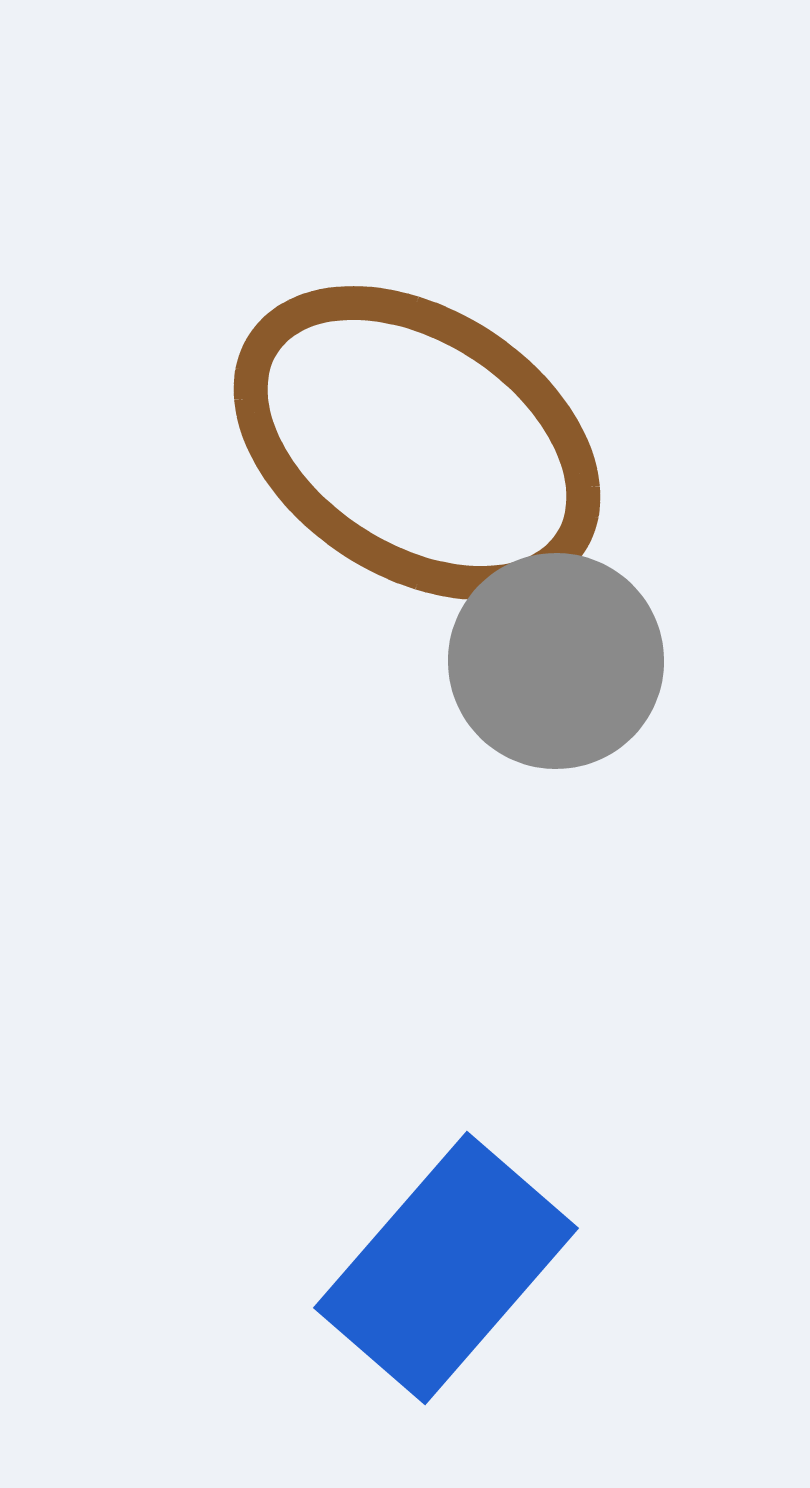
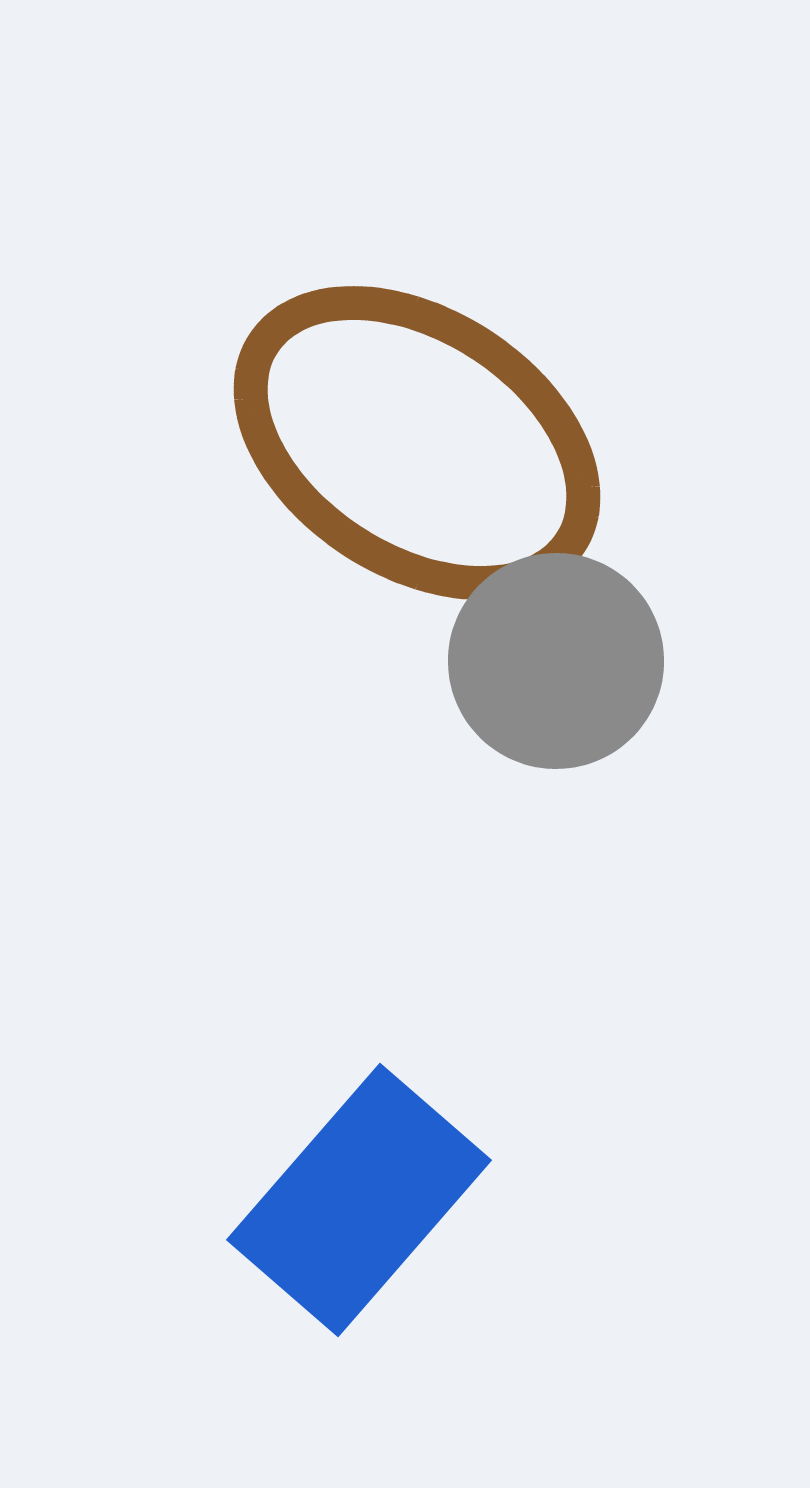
blue rectangle: moved 87 px left, 68 px up
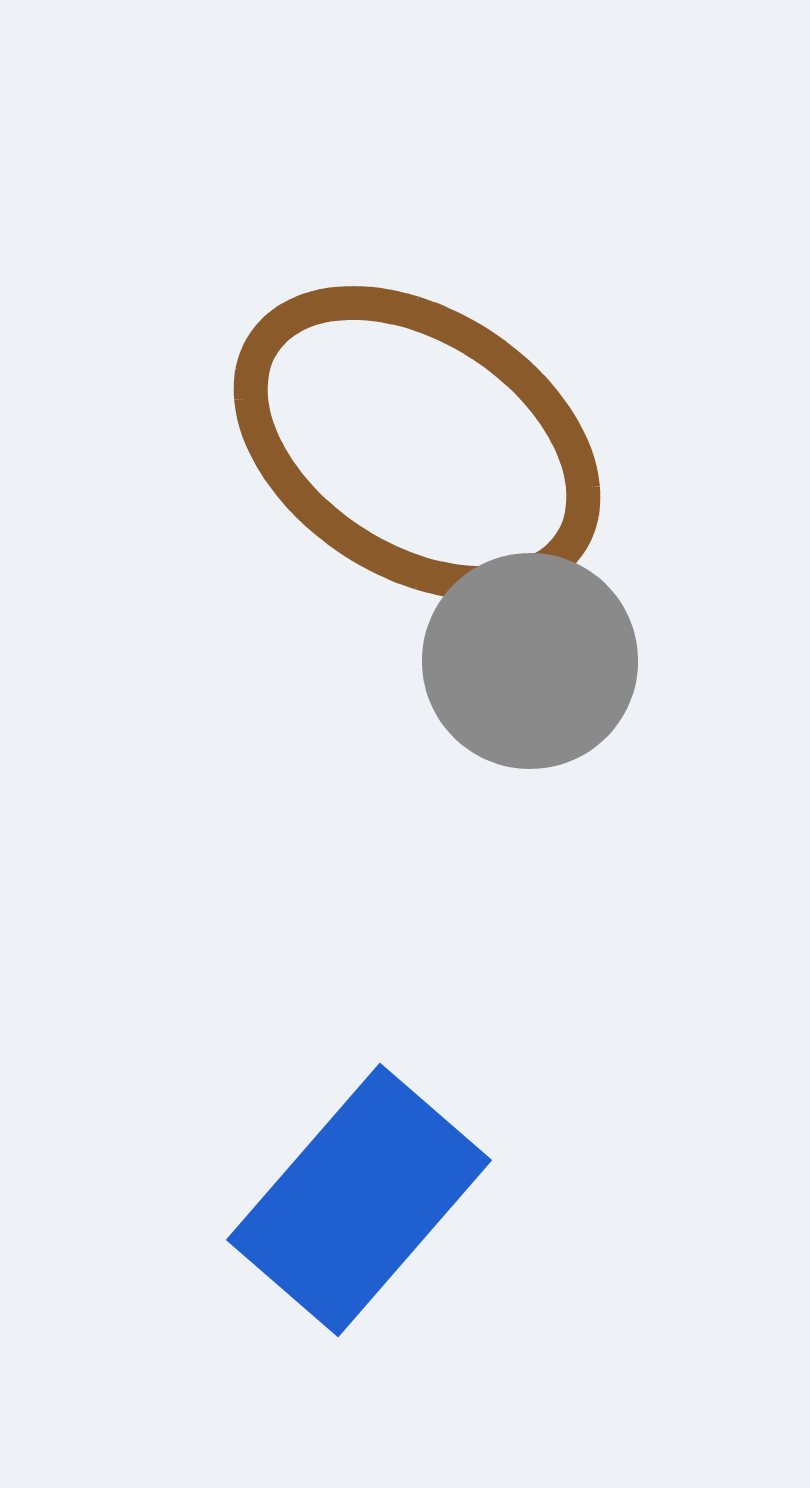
gray circle: moved 26 px left
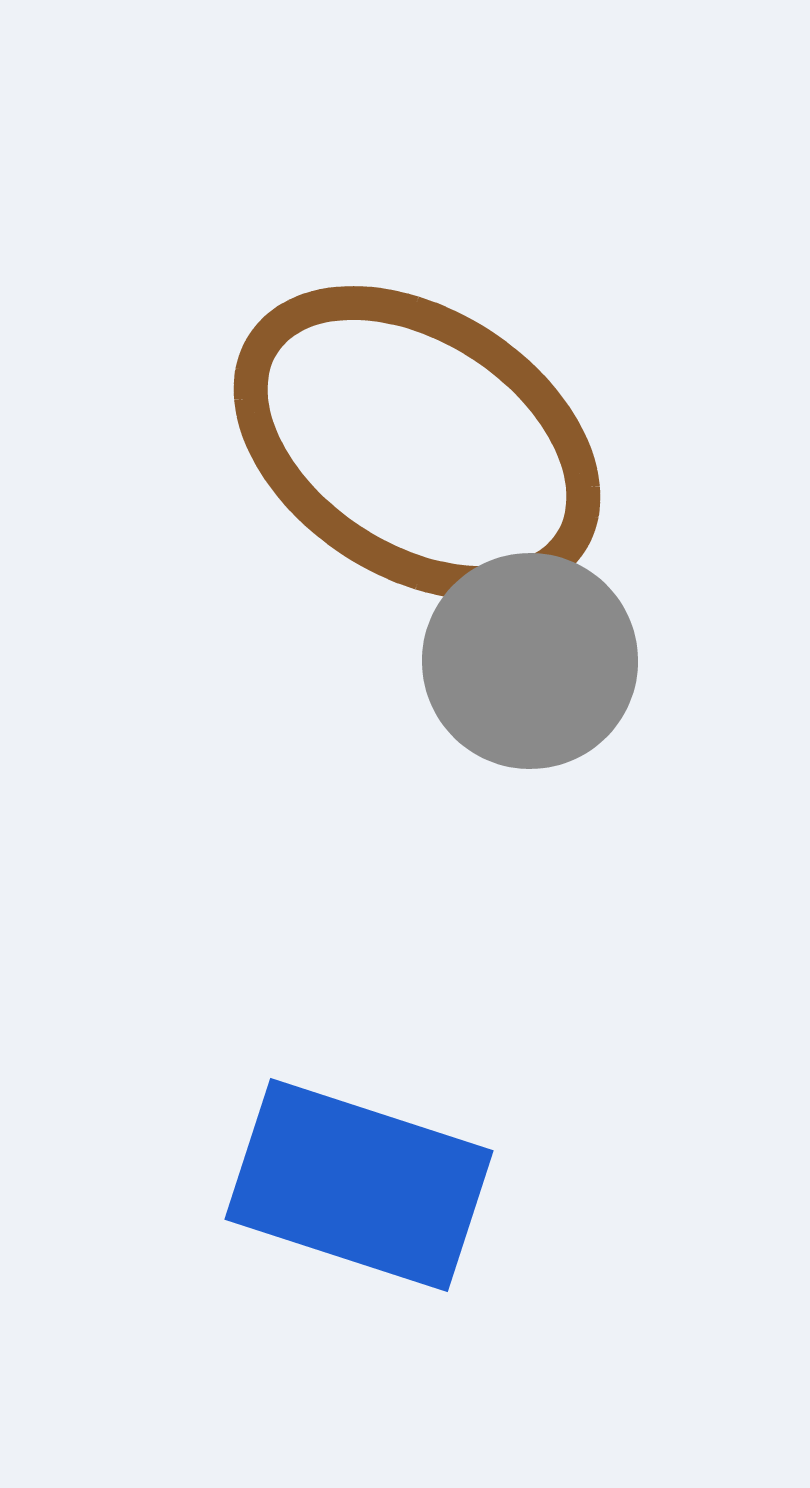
blue rectangle: moved 15 px up; rotated 67 degrees clockwise
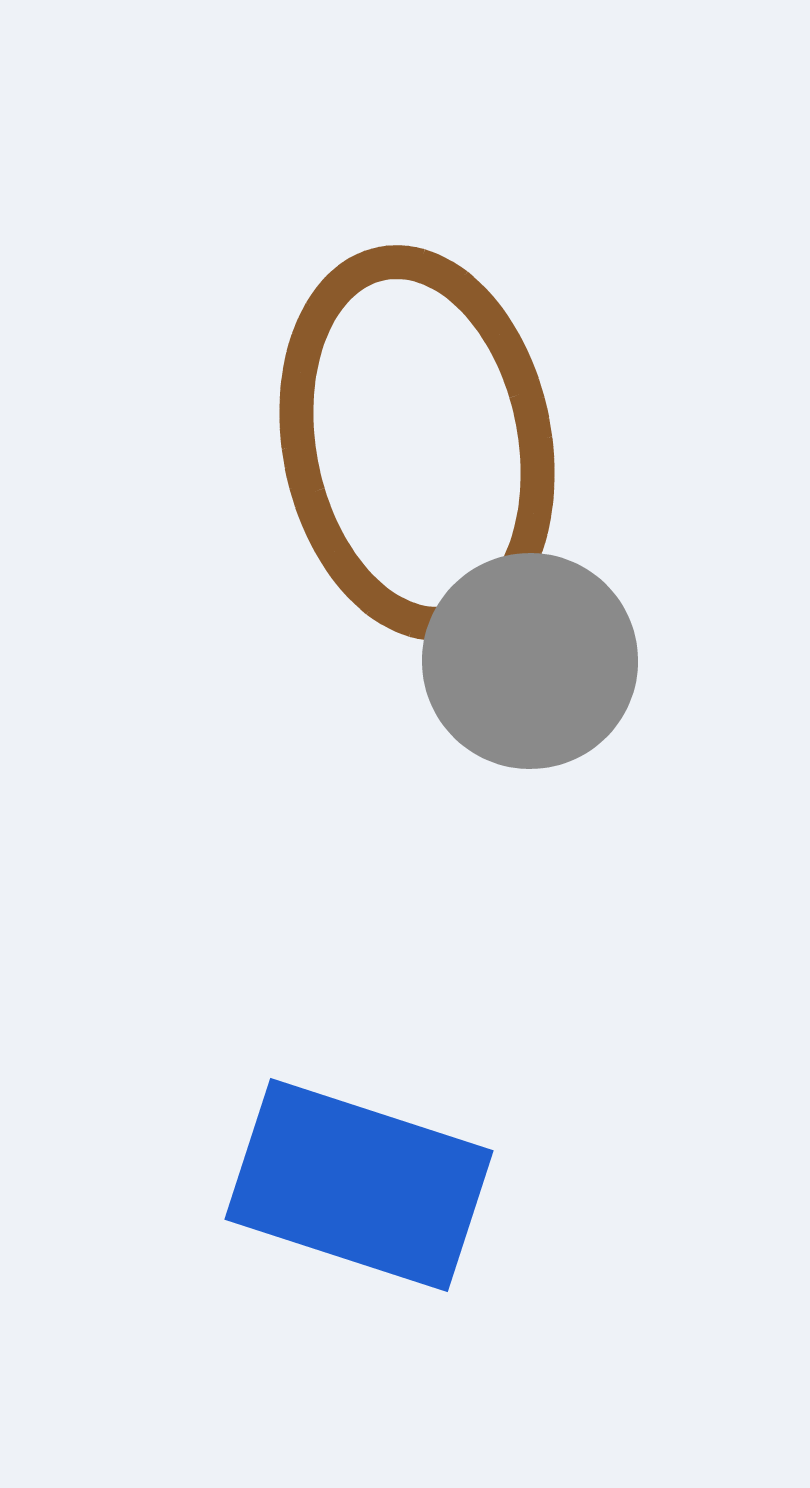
brown ellipse: rotated 46 degrees clockwise
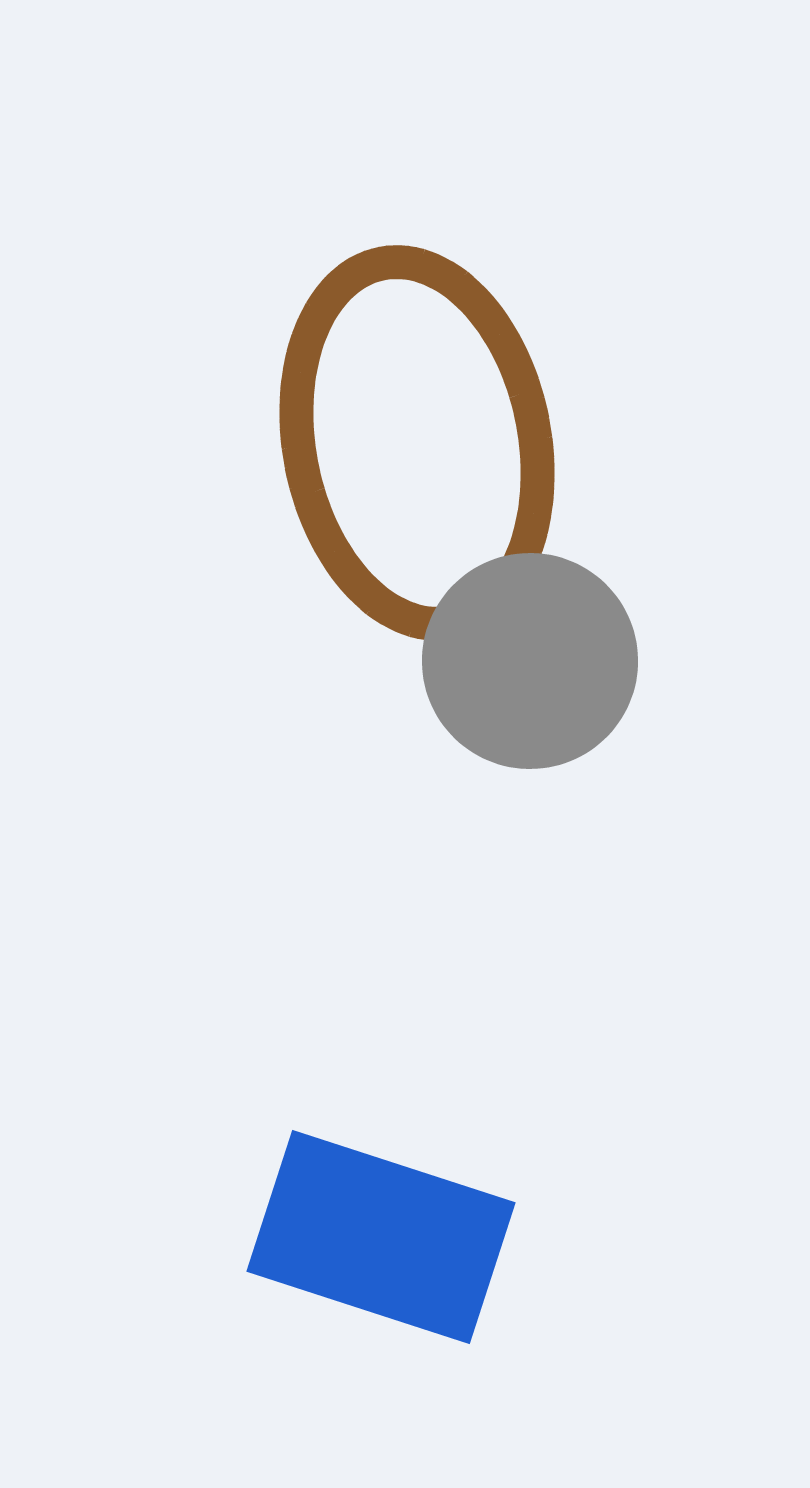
blue rectangle: moved 22 px right, 52 px down
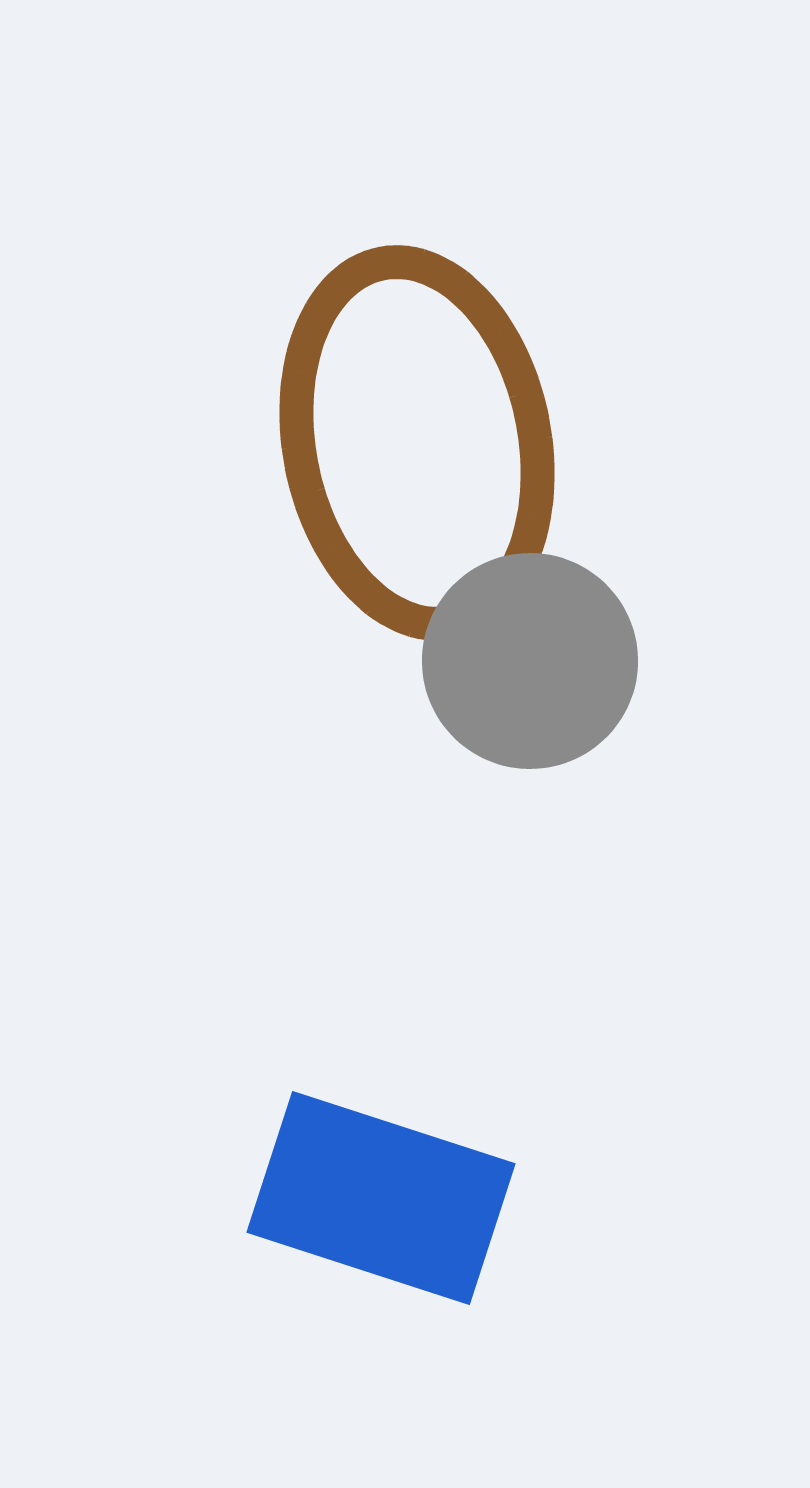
blue rectangle: moved 39 px up
